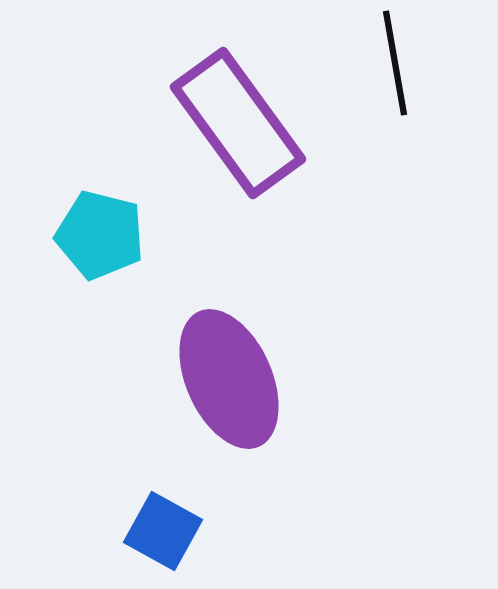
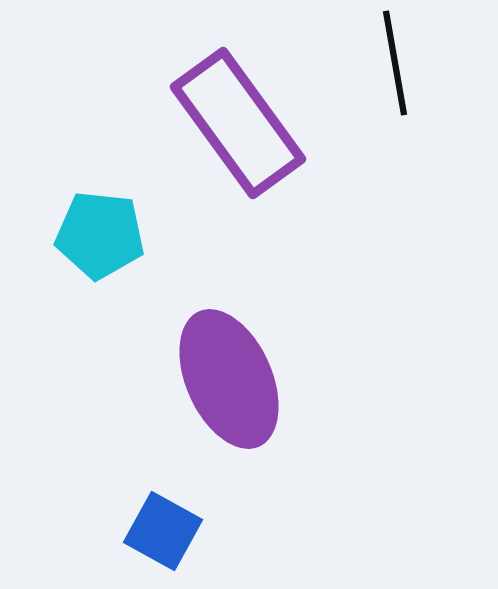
cyan pentagon: rotated 8 degrees counterclockwise
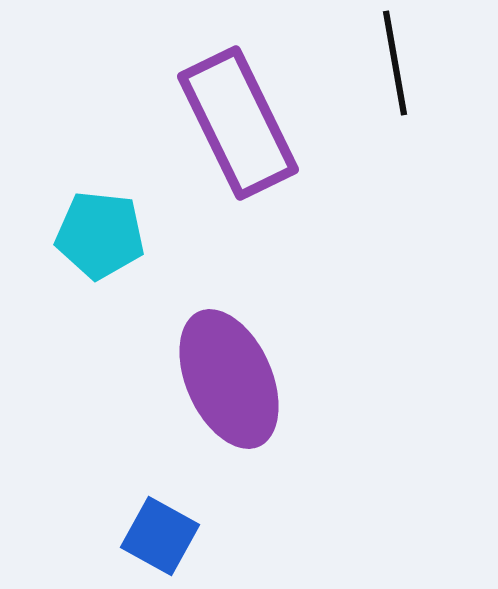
purple rectangle: rotated 10 degrees clockwise
blue square: moved 3 px left, 5 px down
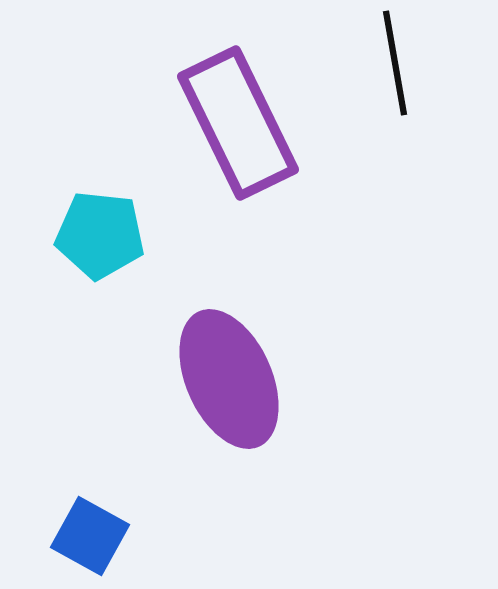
blue square: moved 70 px left
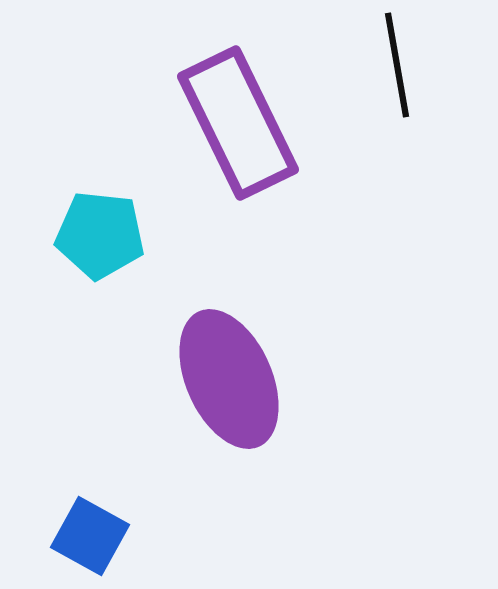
black line: moved 2 px right, 2 px down
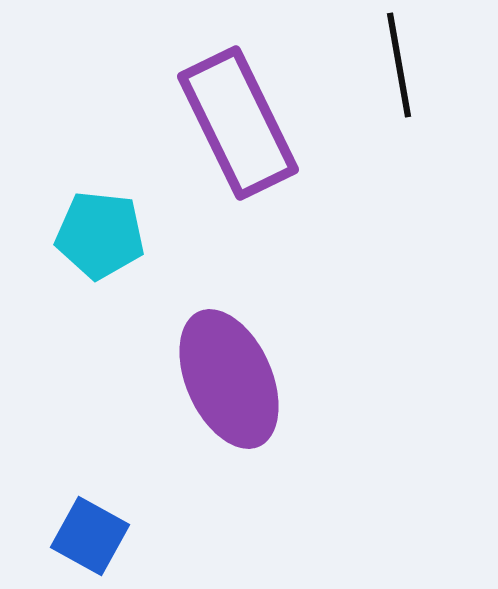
black line: moved 2 px right
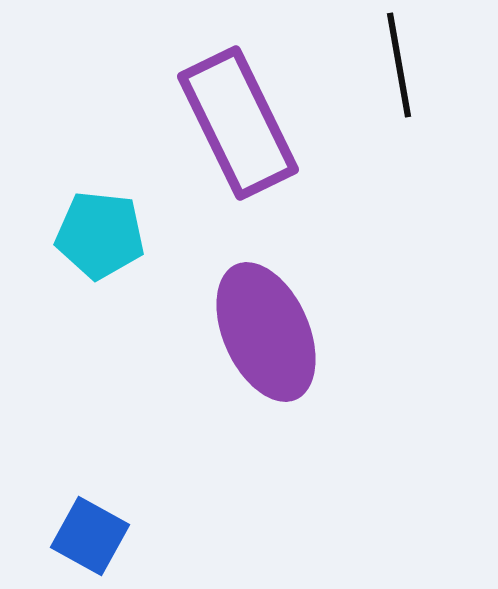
purple ellipse: moved 37 px right, 47 px up
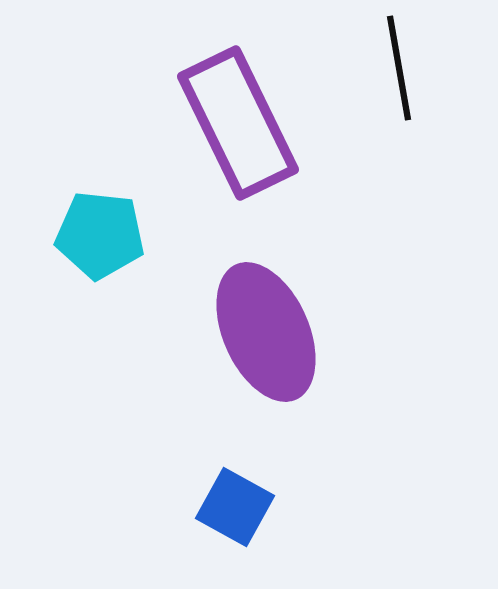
black line: moved 3 px down
blue square: moved 145 px right, 29 px up
